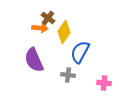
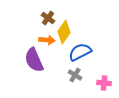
orange arrow: moved 7 px right, 12 px down
blue semicircle: rotated 35 degrees clockwise
gray cross: moved 7 px right; rotated 24 degrees clockwise
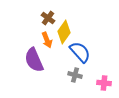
orange arrow: rotated 63 degrees clockwise
blue semicircle: rotated 75 degrees clockwise
gray cross: rotated 16 degrees counterclockwise
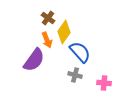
purple semicircle: rotated 120 degrees counterclockwise
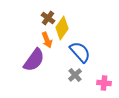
yellow diamond: moved 2 px left, 4 px up
gray cross: rotated 32 degrees clockwise
